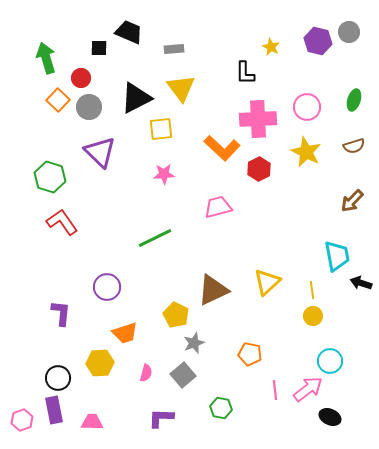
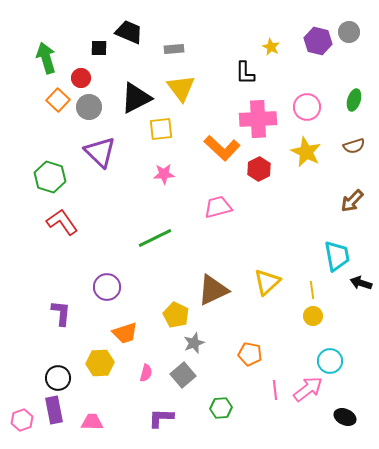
green hexagon at (221, 408): rotated 15 degrees counterclockwise
black ellipse at (330, 417): moved 15 px right
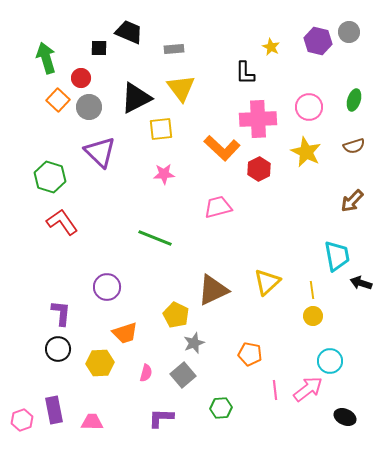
pink circle at (307, 107): moved 2 px right
green line at (155, 238): rotated 48 degrees clockwise
black circle at (58, 378): moved 29 px up
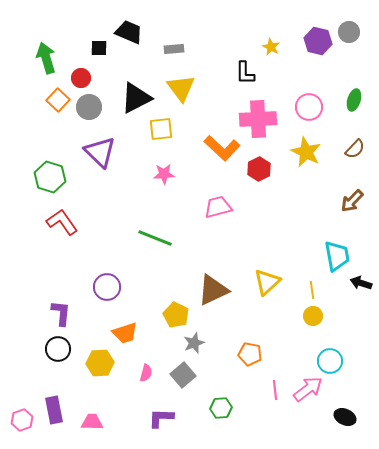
brown semicircle at (354, 146): moved 1 px right, 3 px down; rotated 30 degrees counterclockwise
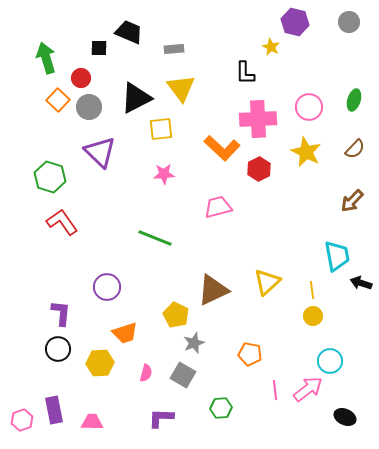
gray circle at (349, 32): moved 10 px up
purple hexagon at (318, 41): moved 23 px left, 19 px up
gray square at (183, 375): rotated 20 degrees counterclockwise
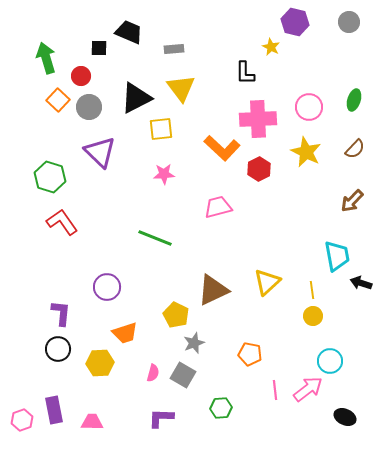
red circle at (81, 78): moved 2 px up
pink semicircle at (146, 373): moved 7 px right
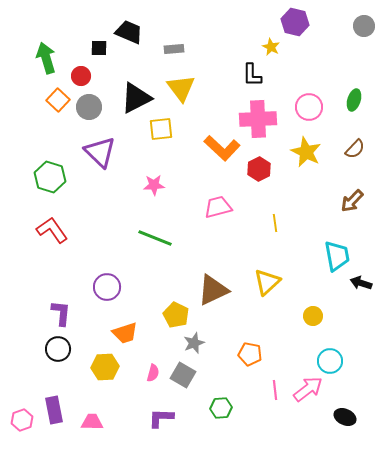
gray circle at (349, 22): moved 15 px right, 4 px down
black L-shape at (245, 73): moved 7 px right, 2 px down
pink star at (164, 174): moved 10 px left, 11 px down
red L-shape at (62, 222): moved 10 px left, 8 px down
yellow line at (312, 290): moved 37 px left, 67 px up
yellow hexagon at (100, 363): moved 5 px right, 4 px down
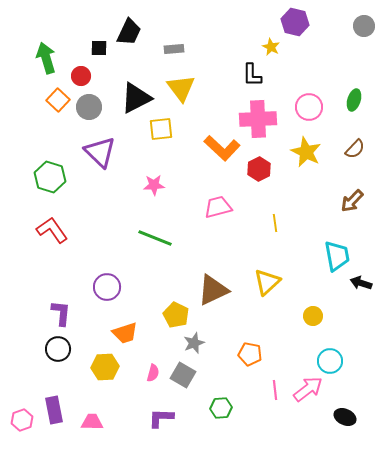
black trapezoid at (129, 32): rotated 92 degrees clockwise
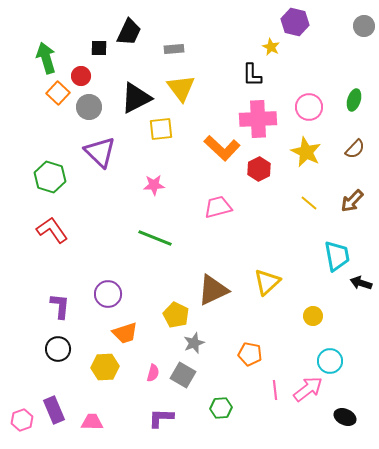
orange square at (58, 100): moved 7 px up
yellow line at (275, 223): moved 34 px right, 20 px up; rotated 42 degrees counterclockwise
purple circle at (107, 287): moved 1 px right, 7 px down
purple L-shape at (61, 313): moved 1 px left, 7 px up
purple rectangle at (54, 410): rotated 12 degrees counterclockwise
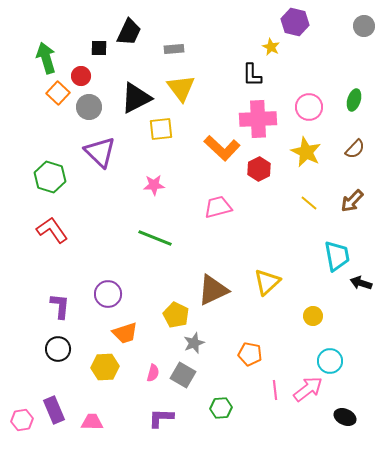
pink hexagon at (22, 420): rotated 10 degrees clockwise
